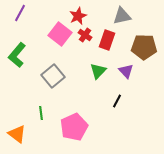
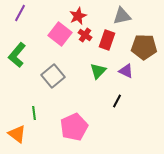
purple triangle: rotated 21 degrees counterclockwise
green line: moved 7 px left
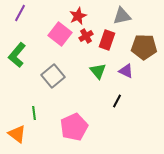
red cross: moved 1 px right, 1 px down; rotated 24 degrees clockwise
green triangle: rotated 24 degrees counterclockwise
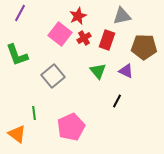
red cross: moved 2 px left, 2 px down
green L-shape: rotated 60 degrees counterclockwise
pink pentagon: moved 3 px left
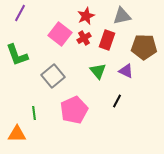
red star: moved 8 px right
pink pentagon: moved 3 px right, 17 px up
orange triangle: rotated 36 degrees counterclockwise
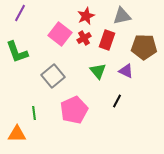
green L-shape: moved 3 px up
